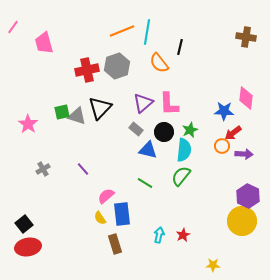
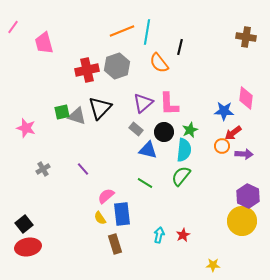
pink star: moved 2 px left, 4 px down; rotated 18 degrees counterclockwise
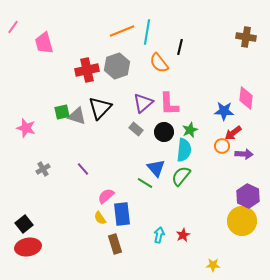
blue triangle: moved 8 px right, 18 px down; rotated 36 degrees clockwise
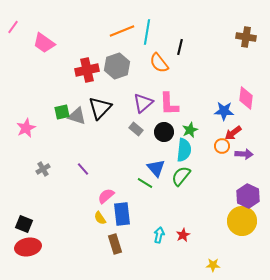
pink trapezoid: rotated 40 degrees counterclockwise
pink star: rotated 30 degrees clockwise
black square: rotated 30 degrees counterclockwise
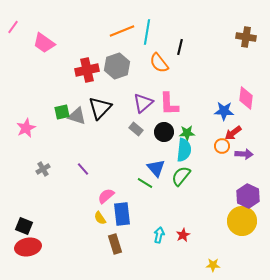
green star: moved 3 px left, 3 px down; rotated 21 degrees clockwise
black square: moved 2 px down
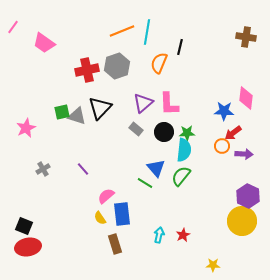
orange semicircle: rotated 60 degrees clockwise
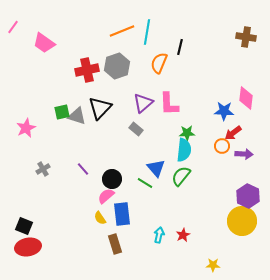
black circle: moved 52 px left, 47 px down
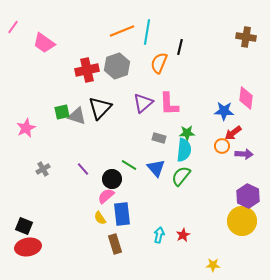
gray rectangle: moved 23 px right, 9 px down; rotated 24 degrees counterclockwise
green line: moved 16 px left, 18 px up
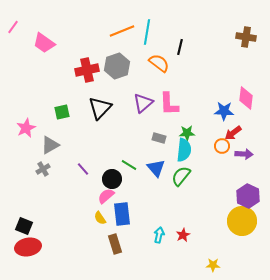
orange semicircle: rotated 105 degrees clockwise
gray triangle: moved 27 px left, 29 px down; rotated 48 degrees counterclockwise
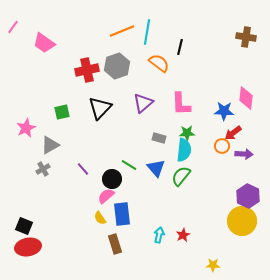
pink L-shape: moved 12 px right
